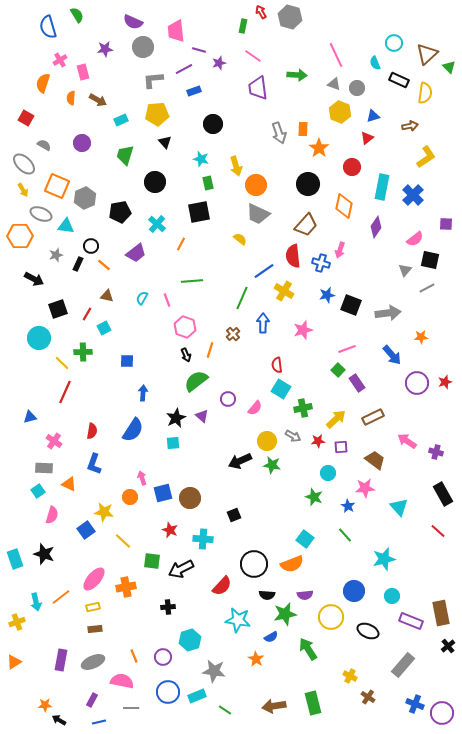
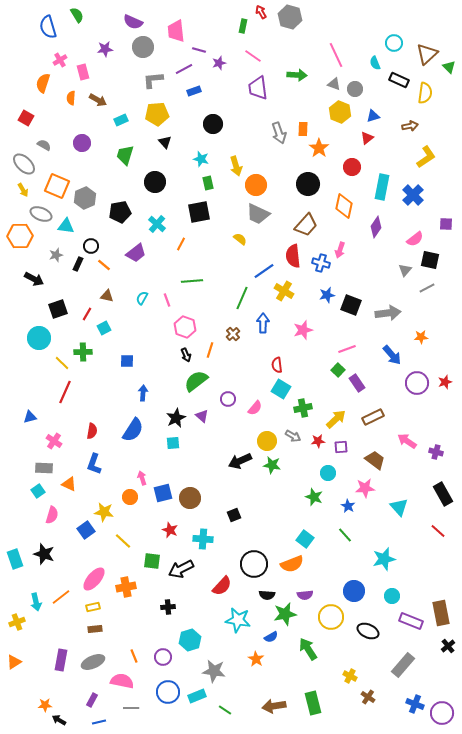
gray circle at (357, 88): moved 2 px left, 1 px down
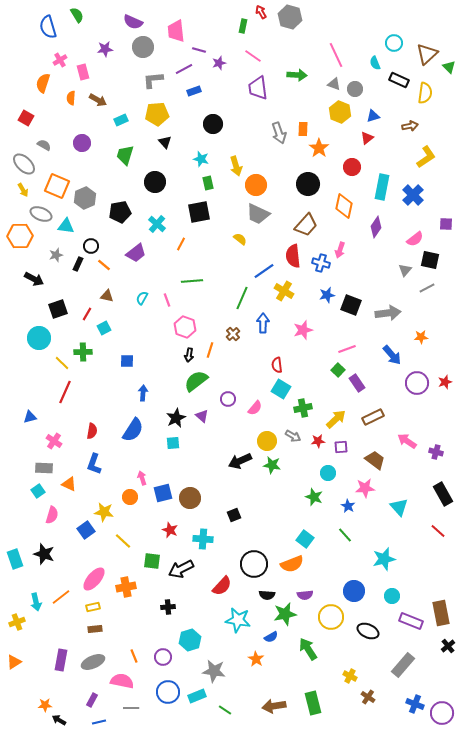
black arrow at (186, 355): moved 3 px right; rotated 32 degrees clockwise
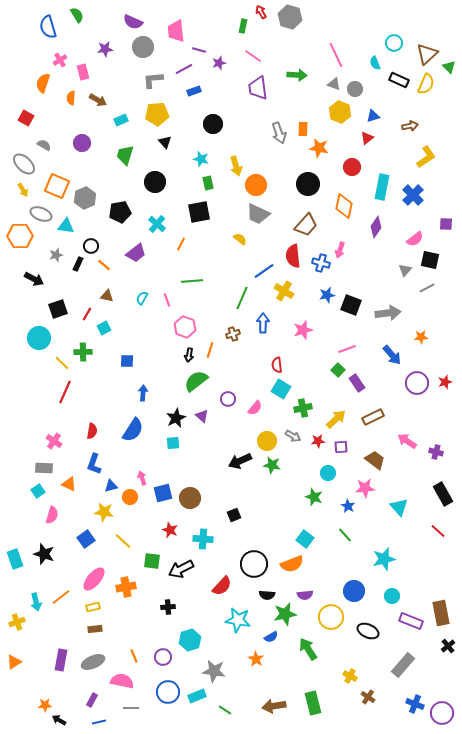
yellow semicircle at (425, 93): moved 1 px right, 9 px up; rotated 15 degrees clockwise
orange star at (319, 148): rotated 24 degrees counterclockwise
brown cross at (233, 334): rotated 24 degrees clockwise
blue triangle at (30, 417): moved 81 px right, 69 px down
blue square at (86, 530): moved 9 px down
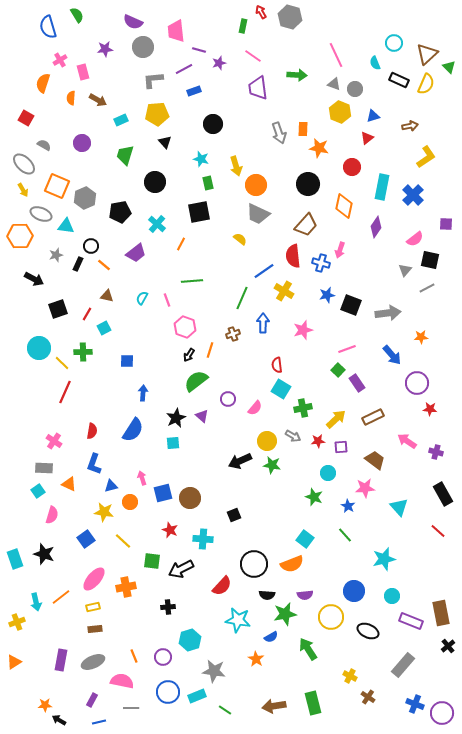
cyan circle at (39, 338): moved 10 px down
black arrow at (189, 355): rotated 24 degrees clockwise
red star at (445, 382): moved 15 px left, 27 px down; rotated 24 degrees clockwise
orange circle at (130, 497): moved 5 px down
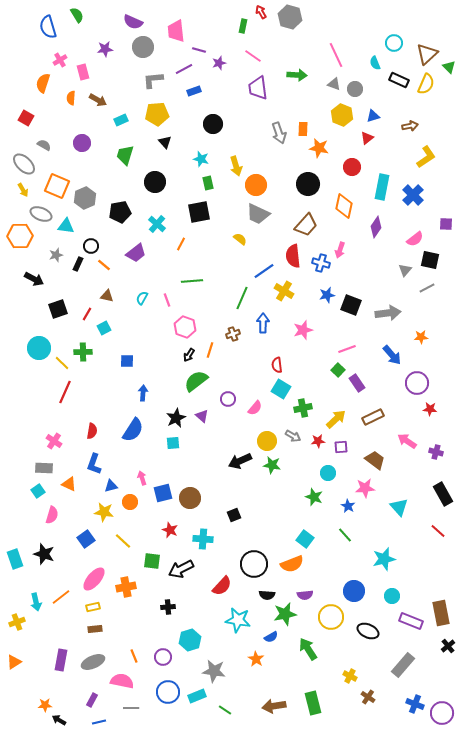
yellow hexagon at (340, 112): moved 2 px right, 3 px down
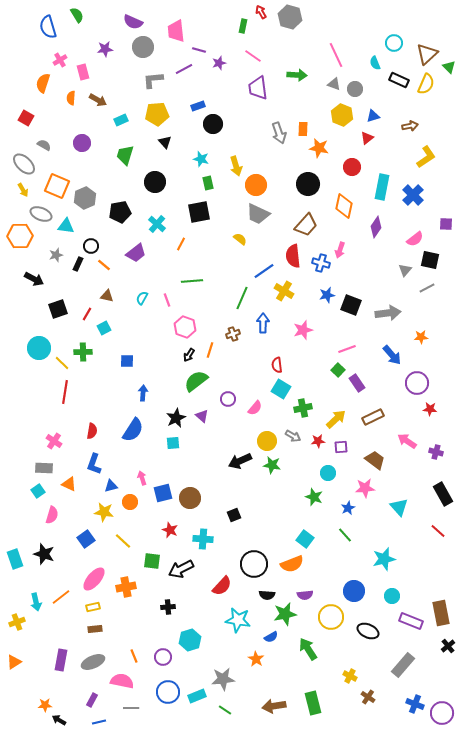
blue rectangle at (194, 91): moved 4 px right, 15 px down
red line at (65, 392): rotated 15 degrees counterclockwise
blue star at (348, 506): moved 2 px down; rotated 16 degrees clockwise
gray star at (214, 671): moved 9 px right, 8 px down; rotated 15 degrees counterclockwise
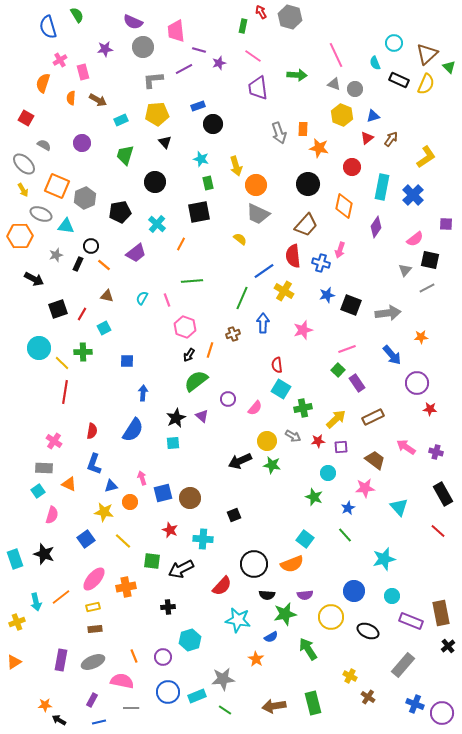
brown arrow at (410, 126): moved 19 px left, 13 px down; rotated 42 degrees counterclockwise
red line at (87, 314): moved 5 px left
pink arrow at (407, 441): moved 1 px left, 6 px down
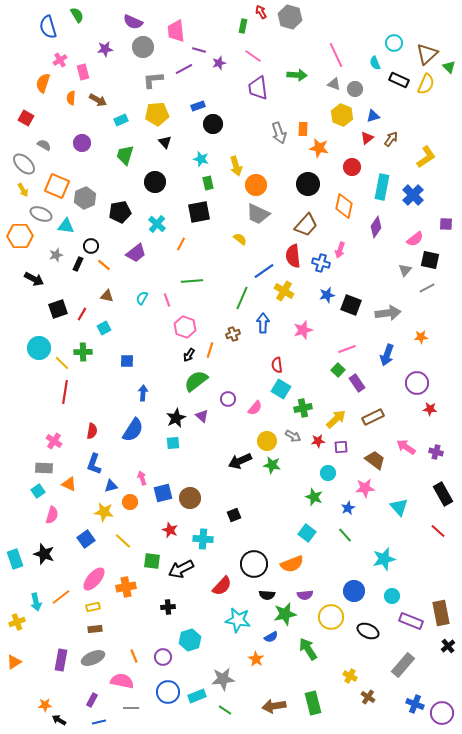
blue arrow at (392, 355): moved 5 px left; rotated 60 degrees clockwise
cyan square at (305, 539): moved 2 px right, 6 px up
gray ellipse at (93, 662): moved 4 px up
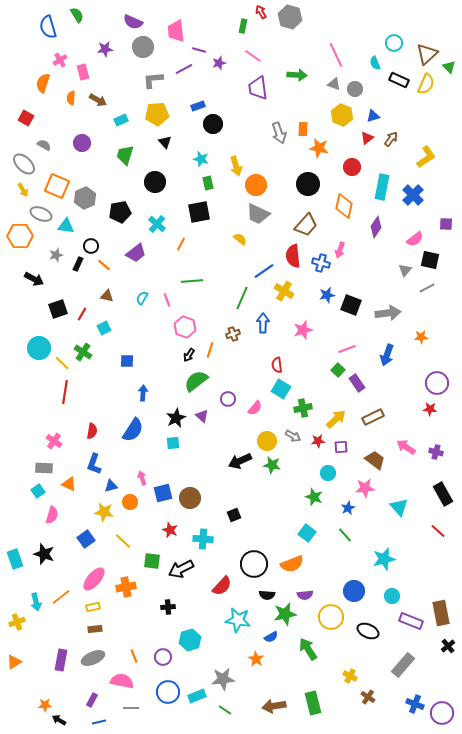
green cross at (83, 352): rotated 36 degrees clockwise
purple circle at (417, 383): moved 20 px right
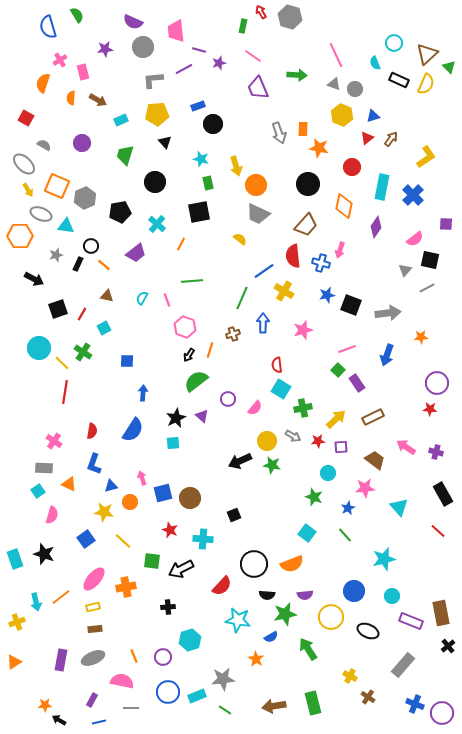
purple trapezoid at (258, 88): rotated 15 degrees counterclockwise
yellow arrow at (23, 190): moved 5 px right
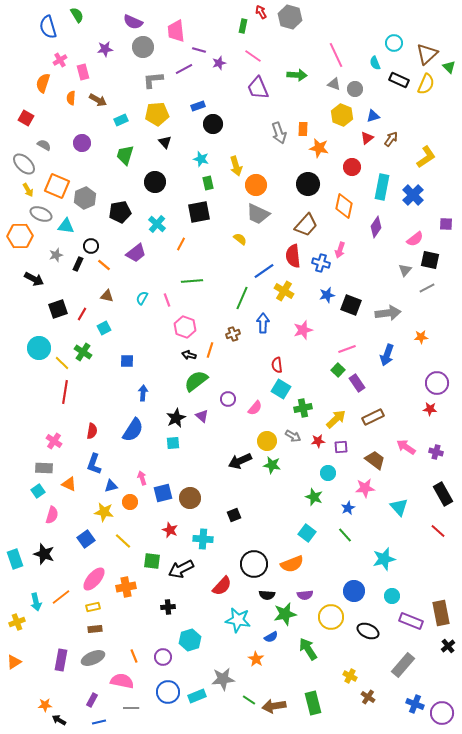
black arrow at (189, 355): rotated 72 degrees clockwise
green line at (225, 710): moved 24 px right, 10 px up
